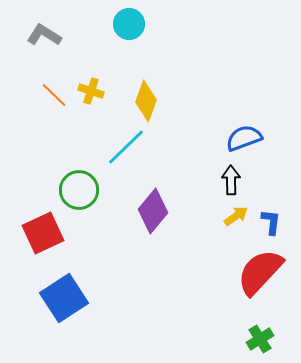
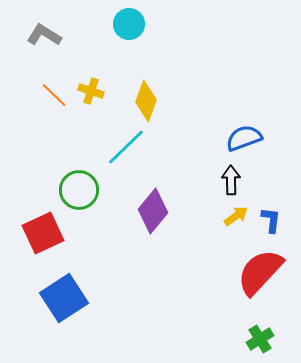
blue L-shape: moved 2 px up
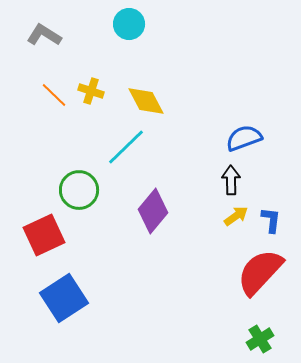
yellow diamond: rotated 48 degrees counterclockwise
red square: moved 1 px right, 2 px down
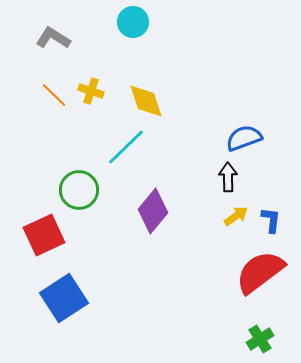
cyan circle: moved 4 px right, 2 px up
gray L-shape: moved 9 px right, 3 px down
yellow diamond: rotated 9 degrees clockwise
black arrow: moved 3 px left, 3 px up
red semicircle: rotated 10 degrees clockwise
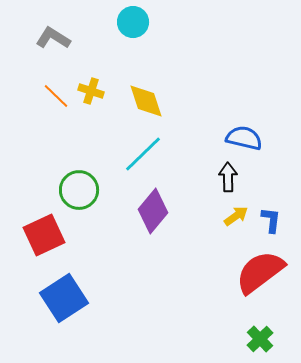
orange line: moved 2 px right, 1 px down
blue semicircle: rotated 33 degrees clockwise
cyan line: moved 17 px right, 7 px down
green cross: rotated 12 degrees counterclockwise
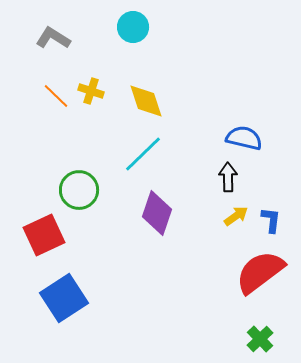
cyan circle: moved 5 px down
purple diamond: moved 4 px right, 2 px down; rotated 21 degrees counterclockwise
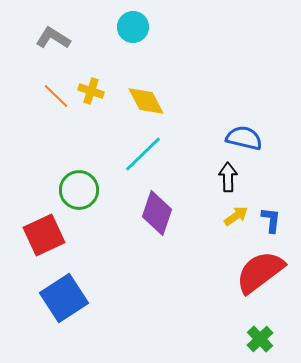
yellow diamond: rotated 9 degrees counterclockwise
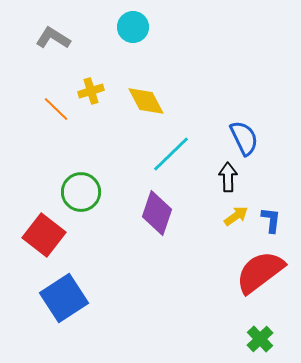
yellow cross: rotated 35 degrees counterclockwise
orange line: moved 13 px down
blue semicircle: rotated 51 degrees clockwise
cyan line: moved 28 px right
green circle: moved 2 px right, 2 px down
red square: rotated 27 degrees counterclockwise
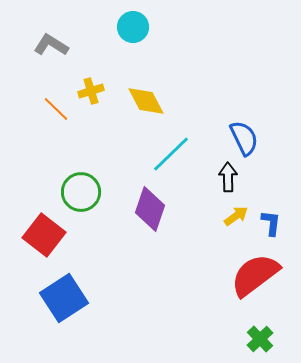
gray L-shape: moved 2 px left, 7 px down
purple diamond: moved 7 px left, 4 px up
blue L-shape: moved 3 px down
red semicircle: moved 5 px left, 3 px down
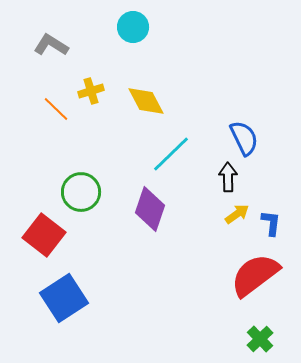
yellow arrow: moved 1 px right, 2 px up
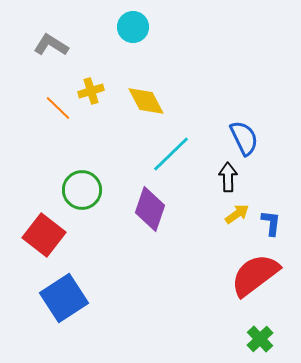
orange line: moved 2 px right, 1 px up
green circle: moved 1 px right, 2 px up
